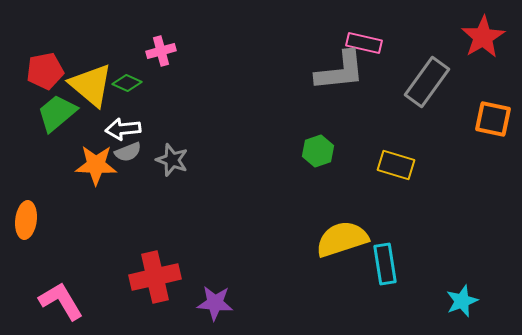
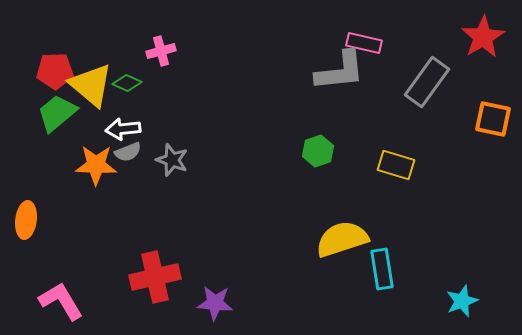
red pentagon: moved 10 px right; rotated 9 degrees clockwise
cyan rectangle: moved 3 px left, 5 px down
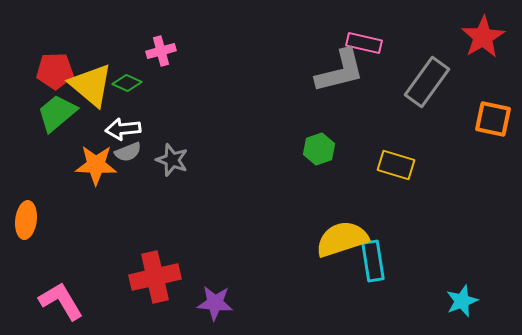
gray L-shape: rotated 8 degrees counterclockwise
green hexagon: moved 1 px right, 2 px up
cyan rectangle: moved 9 px left, 8 px up
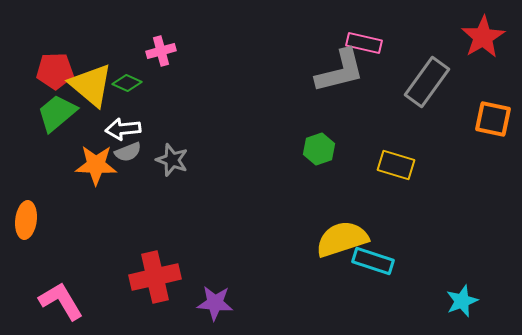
cyan rectangle: rotated 63 degrees counterclockwise
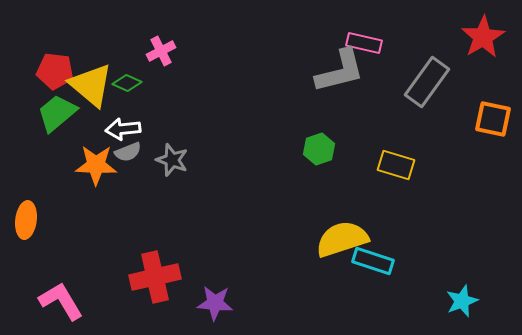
pink cross: rotated 12 degrees counterclockwise
red pentagon: rotated 9 degrees clockwise
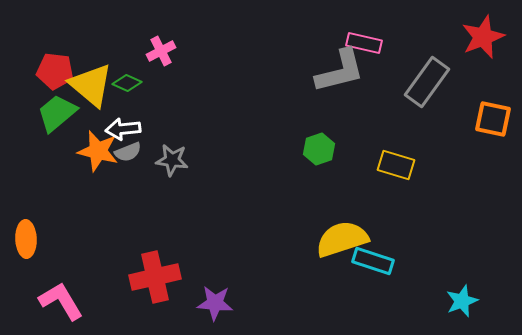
red star: rotated 9 degrees clockwise
gray star: rotated 12 degrees counterclockwise
orange star: moved 2 px right, 14 px up; rotated 12 degrees clockwise
orange ellipse: moved 19 px down; rotated 9 degrees counterclockwise
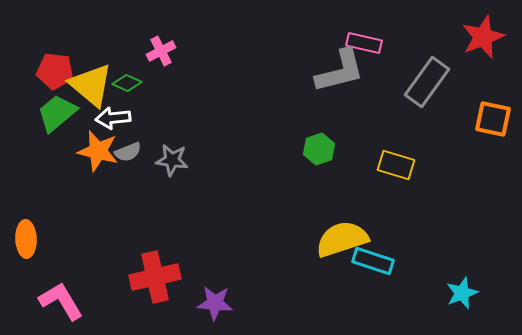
white arrow: moved 10 px left, 11 px up
cyan star: moved 8 px up
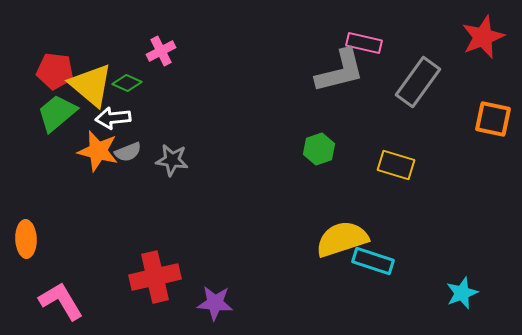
gray rectangle: moved 9 px left
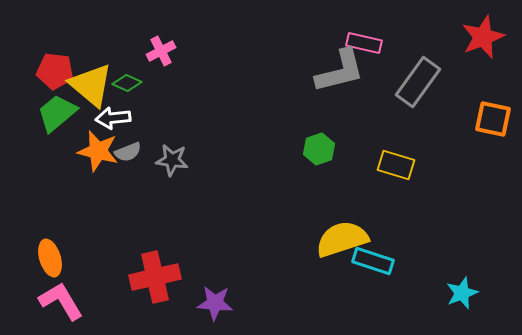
orange ellipse: moved 24 px right, 19 px down; rotated 15 degrees counterclockwise
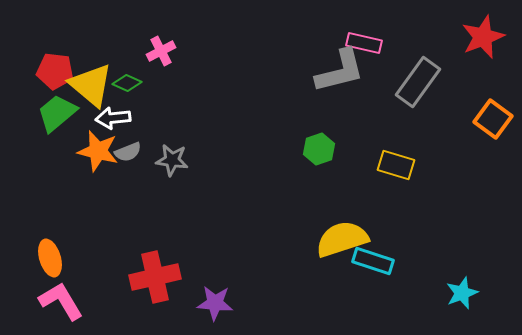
orange square: rotated 24 degrees clockwise
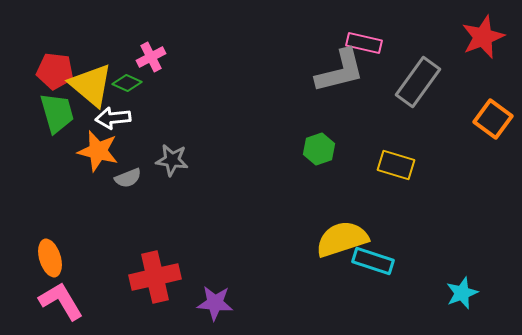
pink cross: moved 10 px left, 6 px down
green trapezoid: rotated 114 degrees clockwise
gray semicircle: moved 26 px down
